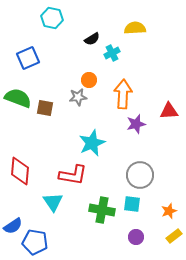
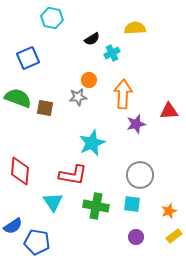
green cross: moved 6 px left, 4 px up
blue pentagon: moved 2 px right
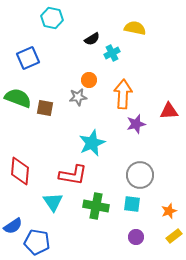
yellow semicircle: rotated 15 degrees clockwise
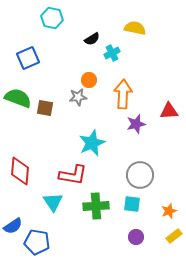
green cross: rotated 15 degrees counterclockwise
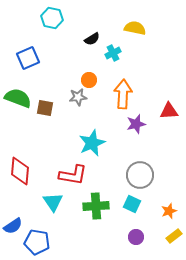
cyan cross: moved 1 px right
cyan square: rotated 18 degrees clockwise
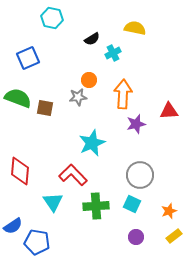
red L-shape: rotated 144 degrees counterclockwise
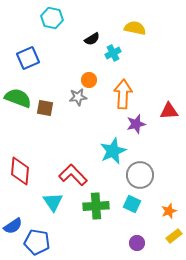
cyan star: moved 21 px right, 8 px down
purple circle: moved 1 px right, 6 px down
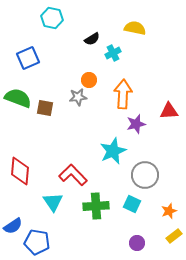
gray circle: moved 5 px right
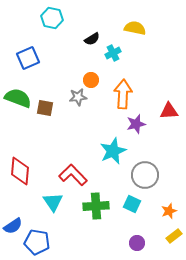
orange circle: moved 2 px right
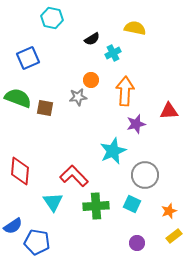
orange arrow: moved 2 px right, 3 px up
red L-shape: moved 1 px right, 1 px down
